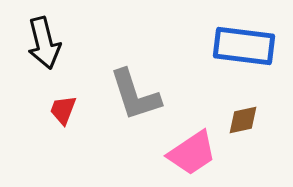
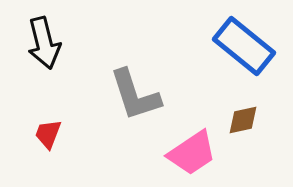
blue rectangle: rotated 32 degrees clockwise
red trapezoid: moved 15 px left, 24 px down
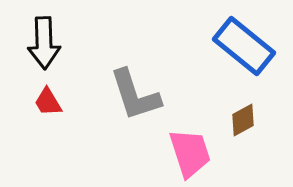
black arrow: rotated 12 degrees clockwise
brown diamond: rotated 16 degrees counterclockwise
red trapezoid: moved 32 px up; rotated 52 degrees counterclockwise
pink trapezoid: moved 2 px left; rotated 74 degrees counterclockwise
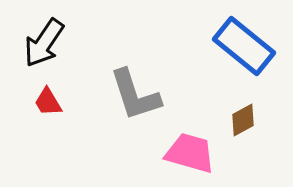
black arrow: rotated 36 degrees clockwise
pink trapezoid: rotated 56 degrees counterclockwise
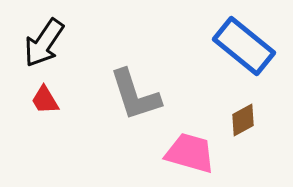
red trapezoid: moved 3 px left, 2 px up
